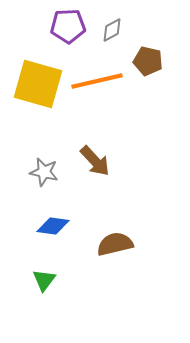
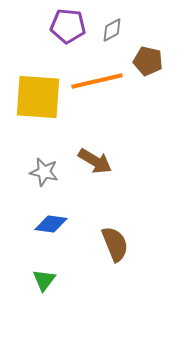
purple pentagon: rotated 8 degrees clockwise
yellow square: moved 13 px down; rotated 12 degrees counterclockwise
brown arrow: rotated 16 degrees counterclockwise
blue diamond: moved 2 px left, 2 px up
brown semicircle: rotated 81 degrees clockwise
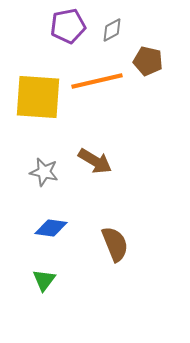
purple pentagon: rotated 16 degrees counterclockwise
blue diamond: moved 4 px down
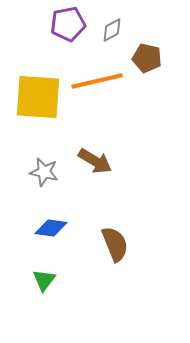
purple pentagon: moved 2 px up
brown pentagon: moved 1 px left, 3 px up
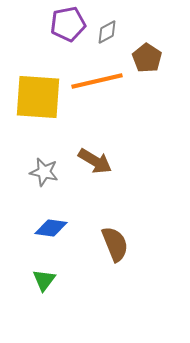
gray diamond: moved 5 px left, 2 px down
brown pentagon: rotated 20 degrees clockwise
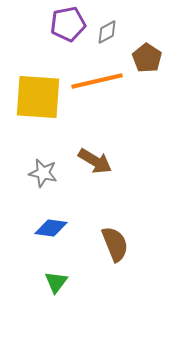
gray star: moved 1 px left, 1 px down
green triangle: moved 12 px right, 2 px down
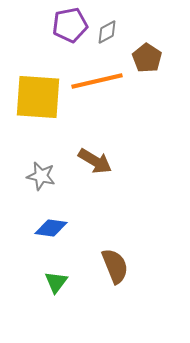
purple pentagon: moved 2 px right, 1 px down
gray star: moved 2 px left, 3 px down
brown semicircle: moved 22 px down
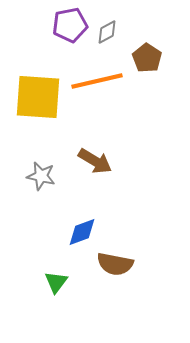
blue diamond: moved 31 px right, 4 px down; rotated 28 degrees counterclockwise
brown semicircle: moved 2 px up; rotated 123 degrees clockwise
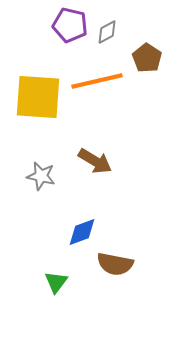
purple pentagon: rotated 24 degrees clockwise
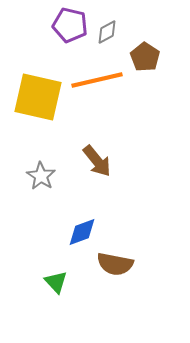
brown pentagon: moved 2 px left, 1 px up
orange line: moved 1 px up
yellow square: rotated 9 degrees clockwise
brown arrow: moved 2 px right; rotated 20 degrees clockwise
gray star: rotated 20 degrees clockwise
green triangle: rotated 20 degrees counterclockwise
